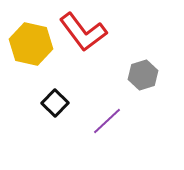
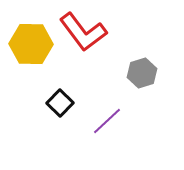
yellow hexagon: rotated 12 degrees counterclockwise
gray hexagon: moved 1 px left, 2 px up
black square: moved 5 px right
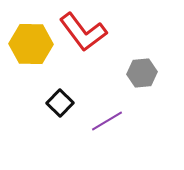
gray hexagon: rotated 12 degrees clockwise
purple line: rotated 12 degrees clockwise
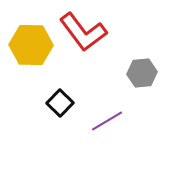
yellow hexagon: moved 1 px down
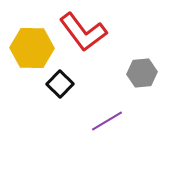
yellow hexagon: moved 1 px right, 3 px down
black square: moved 19 px up
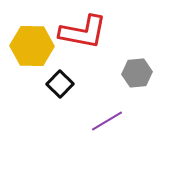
red L-shape: rotated 42 degrees counterclockwise
yellow hexagon: moved 2 px up
gray hexagon: moved 5 px left
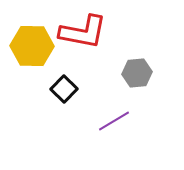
black square: moved 4 px right, 5 px down
purple line: moved 7 px right
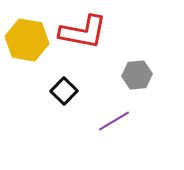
yellow hexagon: moved 5 px left, 6 px up; rotated 9 degrees clockwise
gray hexagon: moved 2 px down
black square: moved 2 px down
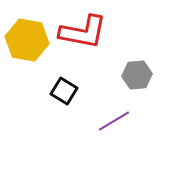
black square: rotated 12 degrees counterclockwise
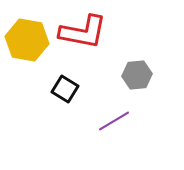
black square: moved 1 px right, 2 px up
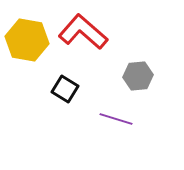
red L-shape: rotated 150 degrees counterclockwise
gray hexagon: moved 1 px right, 1 px down
purple line: moved 2 px right, 2 px up; rotated 48 degrees clockwise
